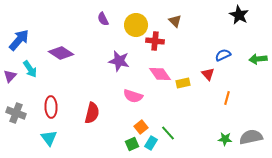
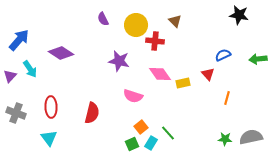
black star: rotated 18 degrees counterclockwise
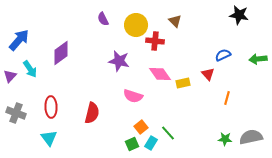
purple diamond: rotated 70 degrees counterclockwise
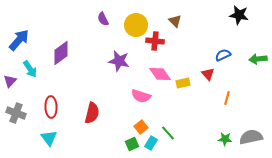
purple triangle: moved 5 px down
pink semicircle: moved 8 px right
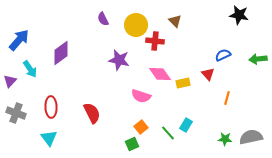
purple star: moved 1 px up
red semicircle: rotated 40 degrees counterclockwise
cyan rectangle: moved 35 px right, 18 px up
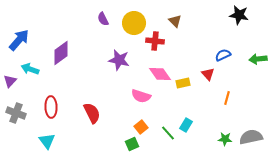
yellow circle: moved 2 px left, 2 px up
cyan arrow: rotated 144 degrees clockwise
cyan triangle: moved 2 px left, 3 px down
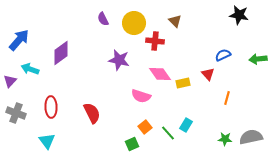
orange square: moved 4 px right
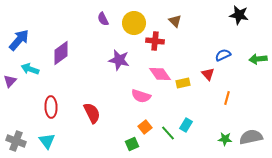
gray cross: moved 28 px down
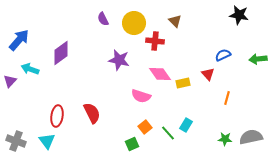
red ellipse: moved 6 px right, 9 px down; rotated 10 degrees clockwise
